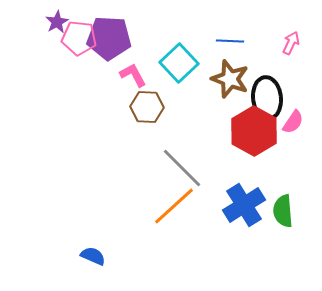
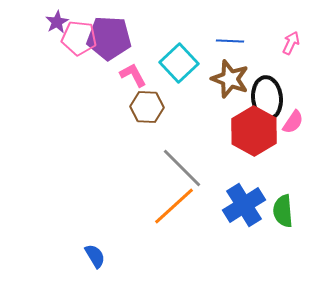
blue semicircle: moved 2 px right; rotated 35 degrees clockwise
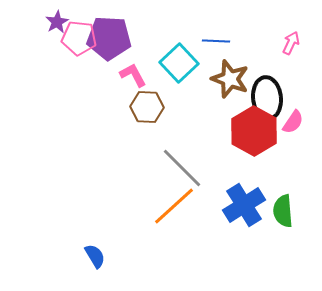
blue line: moved 14 px left
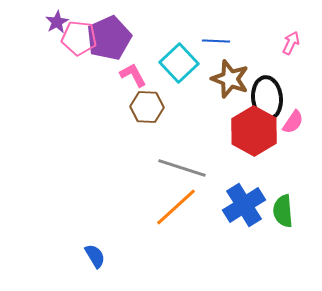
purple pentagon: rotated 27 degrees counterclockwise
gray line: rotated 27 degrees counterclockwise
orange line: moved 2 px right, 1 px down
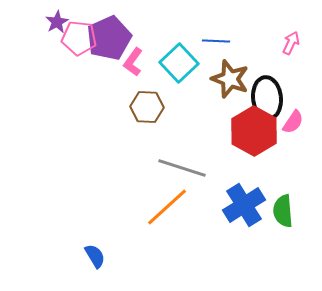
pink L-shape: moved 13 px up; rotated 116 degrees counterclockwise
orange line: moved 9 px left
